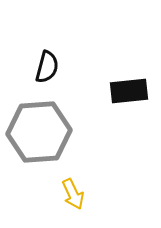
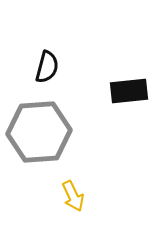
yellow arrow: moved 2 px down
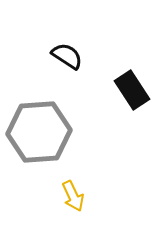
black semicircle: moved 20 px right, 11 px up; rotated 72 degrees counterclockwise
black rectangle: moved 3 px right, 1 px up; rotated 63 degrees clockwise
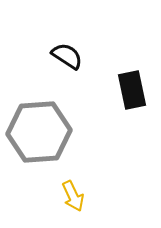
black rectangle: rotated 21 degrees clockwise
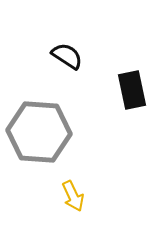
gray hexagon: rotated 8 degrees clockwise
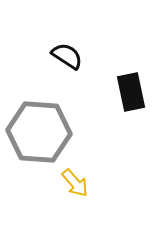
black rectangle: moved 1 px left, 2 px down
yellow arrow: moved 2 px right, 13 px up; rotated 16 degrees counterclockwise
